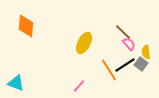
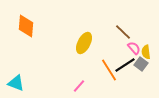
pink semicircle: moved 5 px right, 4 px down
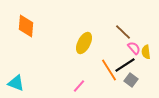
gray square: moved 10 px left, 16 px down
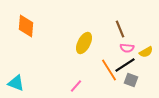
brown line: moved 3 px left, 3 px up; rotated 24 degrees clockwise
pink semicircle: moved 7 px left; rotated 136 degrees clockwise
yellow semicircle: rotated 112 degrees counterclockwise
gray square: rotated 16 degrees counterclockwise
pink line: moved 3 px left
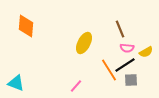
gray square: rotated 24 degrees counterclockwise
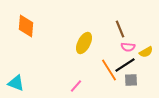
pink semicircle: moved 1 px right, 1 px up
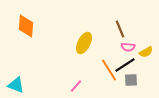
cyan triangle: moved 2 px down
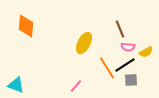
orange line: moved 2 px left, 2 px up
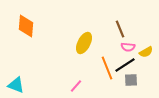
orange line: rotated 10 degrees clockwise
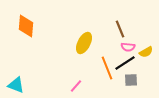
black line: moved 2 px up
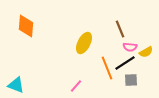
pink semicircle: moved 2 px right
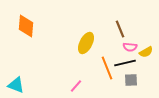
yellow ellipse: moved 2 px right
black line: rotated 20 degrees clockwise
